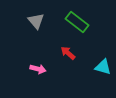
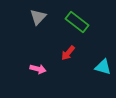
gray triangle: moved 2 px right, 4 px up; rotated 24 degrees clockwise
red arrow: rotated 91 degrees counterclockwise
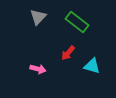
cyan triangle: moved 11 px left, 1 px up
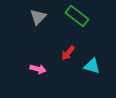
green rectangle: moved 6 px up
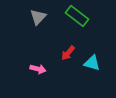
cyan triangle: moved 3 px up
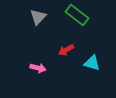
green rectangle: moved 1 px up
red arrow: moved 2 px left, 3 px up; rotated 21 degrees clockwise
pink arrow: moved 1 px up
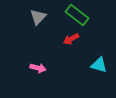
red arrow: moved 5 px right, 11 px up
cyan triangle: moved 7 px right, 2 px down
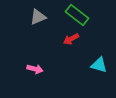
gray triangle: rotated 24 degrees clockwise
pink arrow: moved 3 px left, 1 px down
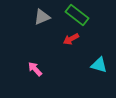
gray triangle: moved 4 px right
pink arrow: rotated 147 degrees counterclockwise
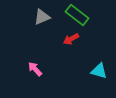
cyan triangle: moved 6 px down
